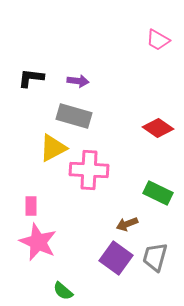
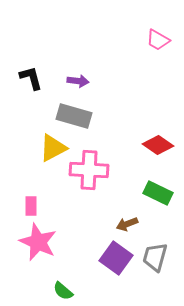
black L-shape: rotated 68 degrees clockwise
red diamond: moved 17 px down
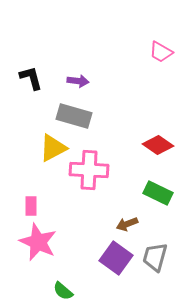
pink trapezoid: moved 3 px right, 12 px down
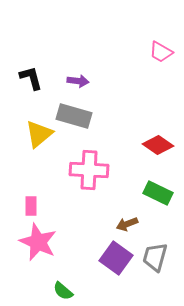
yellow triangle: moved 14 px left, 14 px up; rotated 12 degrees counterclockwise
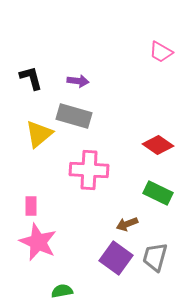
green semicircle: moved 1 px left; rotated 130 degrees clockwise
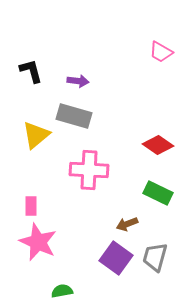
black L-shape: moved 7 px up
yellow triangle: moved 3 px left, 1 px down
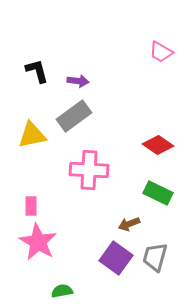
black L-shape: moved 6 px right
gray rectangle: rotated 52 degrees counterclockwise
yellow triangle: moved 4 px left; rotated 28 degrees clockwise
brown arrow: moved 2 px right
pink star: rotated 6 degrees clockwise
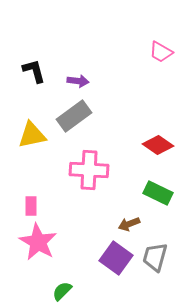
black L-shape: moved 3 px left
green semicircle: rotated 35 degrees counterclockwise
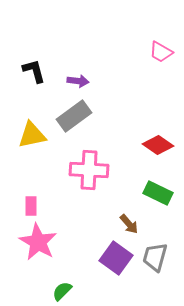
brown arrow: rotated 110 degrees counterclockwise
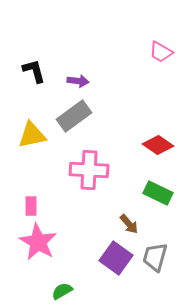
green semicircle: rotated 15 degrees clockwise
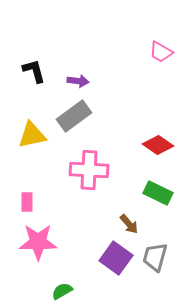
pink rectangle: moved 4 px left, 4 px up
pink star: rotated 30 degrees counterclockwise
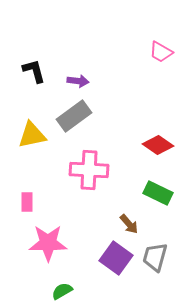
pink star: moved 10 px right, 1 px down
